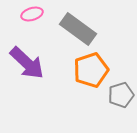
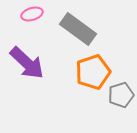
orange pentagon: moved 2 px right, 2 px down
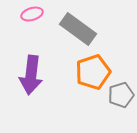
purple arrow: moved 4 px right, 12 px down; rotated 54 degrees clockwise
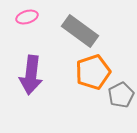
pink ellipse: moved 5 px left, 3 px down
gray rectangle: moved 2 px right, 2 px down
gray pentagon: rotated 10 degrees counterclockwise
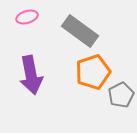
purple arrow: rotated 18 degrees counterclockwise
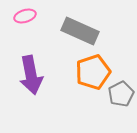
pink ellipse: moved 2 px left, 1 px up
gray rectangle: rotated 12 degrees counterclockwise
gray pentagon: moved 1 px up
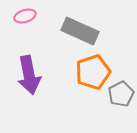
purple arrow: moved 2 px left
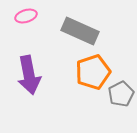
pink ellipse: moved 1 px right
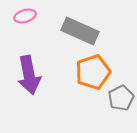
pink ellipse: moved 1 px left
gray pentagon: moved 4 px down
